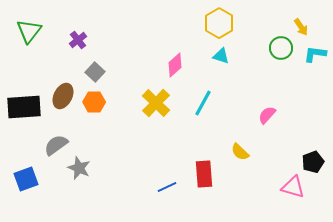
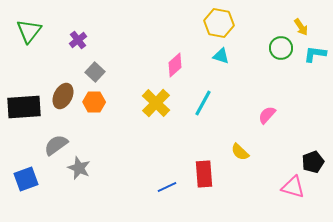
yellow hexagon: rotated 20 degrees counterclockwise
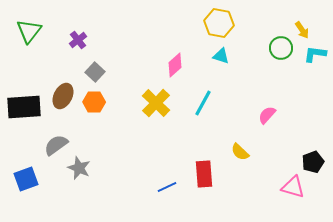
yellow arrow: moved 1 px right, 3 px down
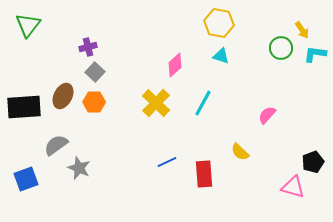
green triangle: moved 1 px left, 6 px up
purple cross: moved 10 px right, 7 px down; rotated 24 degrees clockwise
blue line: moved 25 px up
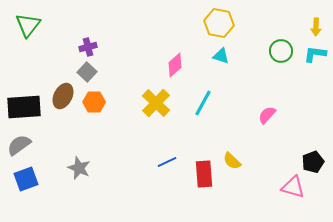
yellow arrow: moved 14 px right, 3 px up; rotated 36 degrees clockwise
green circle: moved 3 px down
gray square: moved 8 px left
gray semicircle: moved 37 px left
yellow semicircle: moved 8 px left, 9 px down
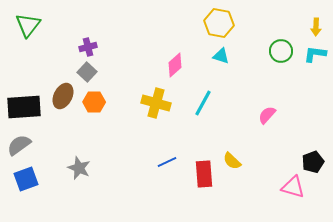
yellow cross: rotated 28 degrees counterclockwise
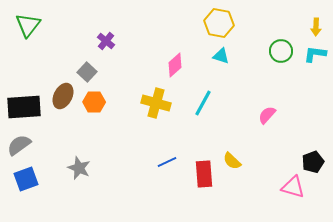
purple cross: moved 18 px right, 6 px up; rotated 36 degrees counterclockwise
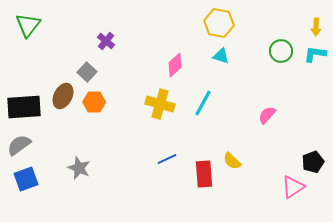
yellow cross: moved 4 px right, 1 px down
blue line: moved 3 px up
pink triangle: rotated 50 degrees counterclockwise
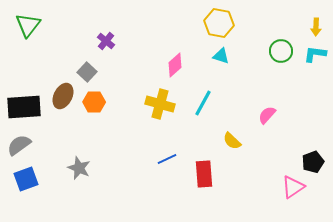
yellow semicircle: moved 20 px up
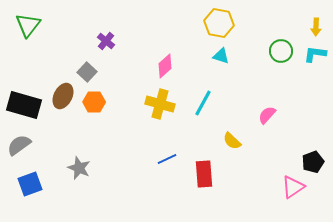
pink diamond: moved 10 px left, 1 px down
black rectangle: moved 2 px up; rotated 20 degrees clockwise
blue square: moved 4 px right, 5 px down
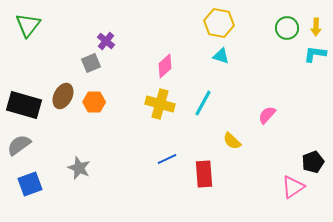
green circle: moved 6 px right, 23 px up
gray square: moved 4 px right, 9 px up; rotated 24 degrees clockwise
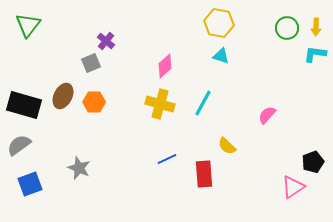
yellow semicircle: moved 5 px left, 5 px down
